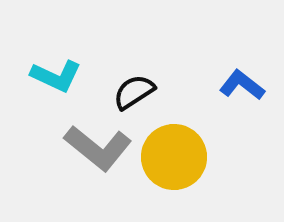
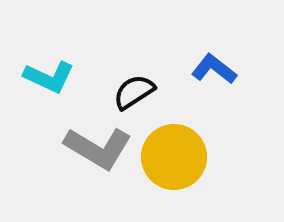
cyan L-shape: moved 7 px left, 1 px down
blue L-shape: moved 28 px left, 16 px up
gray L-shape: rotated 8 degrees counterclockwise
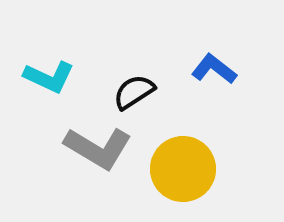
yellow circle: moved 9 px right, 12 px down
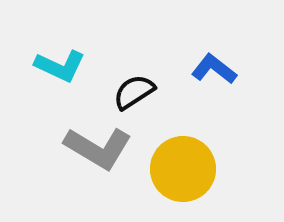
cyan L-shape: moved 11 px right, 11 px up
